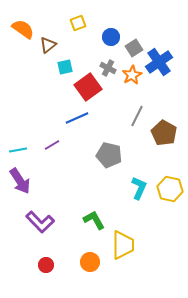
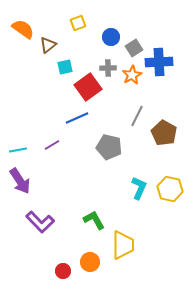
blue cross: rotated 32 degrees clockwise
gray cross: rotated 28 degrees counterclockwise
gray pentagon: moved 8 px up
red circle: moved 17 px right, 6 px down
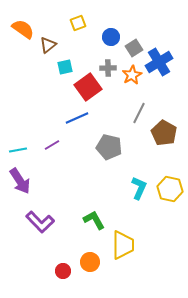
blue cross: rotated 28 degrees counterclockwise
gray line: moved 2 px right, 3 px up
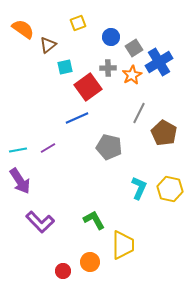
purple line: moved 4 px left, 3 px down
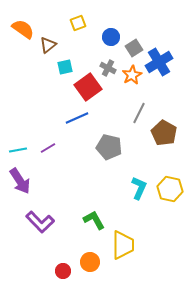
gray cross: rotated 28 degrees clockwise
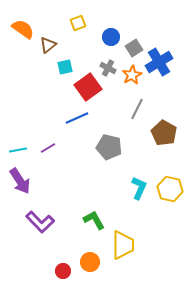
gray line: moved 2 px left, 4 px up
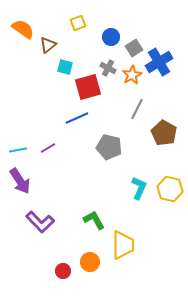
cyan square: rotated 28 degrees clockwise
red square: rotated 20 degrees clockwise
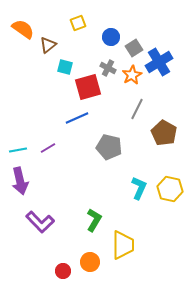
purple arrow: rotated 20 degrees clockwise
green L-shape: rotated 60 degrees clockwise
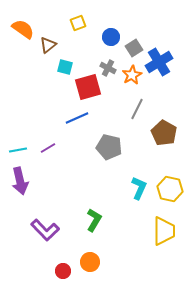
purple L-shape: moved 5 px right, 8 px down
yellow trapezoid: moved 41 px right, 14 px up
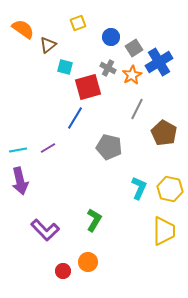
blue line: moved 2 px left; rotated 35 degrees counterclockwise
orange circle: moved 2 px left
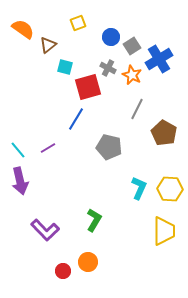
gray square: moved 2 px left, 2 px up
blue cross: moved 3 px up
orange star: rotated 18 degrees counterclockwise
blue line: moved 1 px right, 1 px down
cyan line: rotated 60 degrees clockwise
yellow hexagon: rotated 10 degrees counterclockwise
